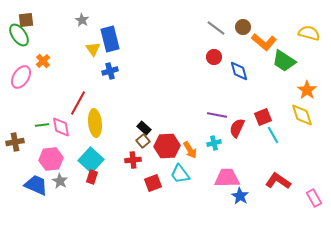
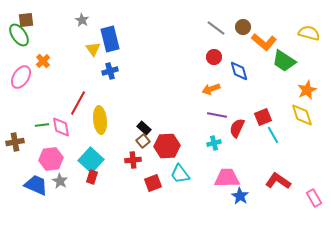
orange star at (307, 90): rotated 12 degrees clockwise
yellow ellipse at (95, 123): moved 5 px right, 3 px up
orange arrow at (190, 150): moved 21 px right, 61 px up; rotated 102 degrees clockwise
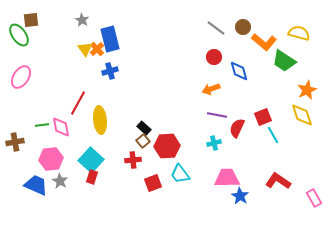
brown square at (26, 20): moved 5 px right
yellow semicircle at (309, 33): moved 10 px left
yellow triangle at (93, 49): moved 8 px left
orange cross at (43, 61): moved 54 px right, 12 px up
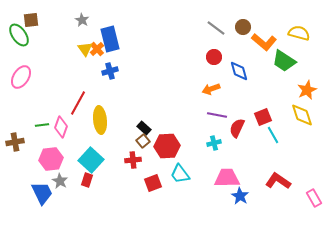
pink diamond at (61, 127): rotated 30 degrees clockwise
red rectangle at (92, 177): moved 5 px left, 3 px down
blue trapezoid at (36, 185): moved 6 px right, 8 px down; rotated 40 degrees clockwise
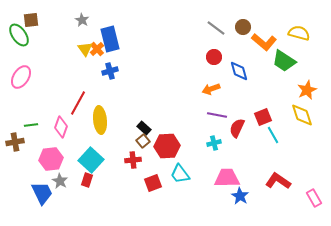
green line at (42, 125): moved 11 px left
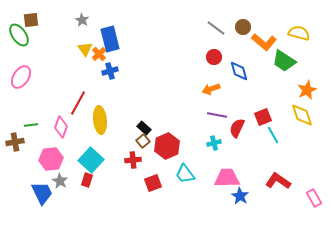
orange cross at (97, 49): moved 2 px right, 5 px down
red hexagon at (167, 146): rotated 20 degrees counterclockwise
cyan trapezoid at (180, 174): moved 5 px right
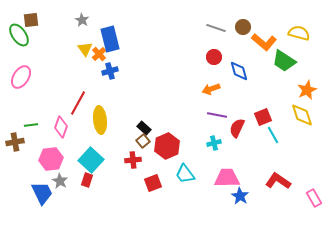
gray line at (216, 28): rotated 18 degrees counterclockwise
